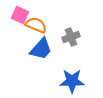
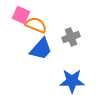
pink square: moved 1 px right
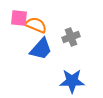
pink square: moved 2 px left, 3 px down; rotated 18 degrees counterclockwise
